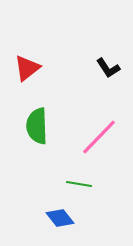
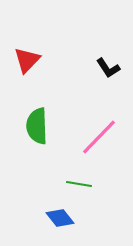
red triangle: moved 8 px up; rotated 8 degrees counterclockwise
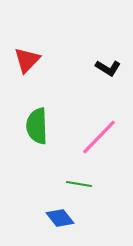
black L-shape: rotated 25 degrees counterclockwise
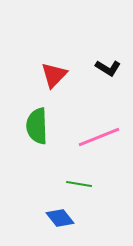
red triangle: moved 27 px right, 15 px down
pink line: rotated 24 degrees clockwise
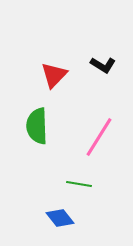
black L-shape: moved 5 px left, 3 px up
pink line: rotated 36 degrees counterclockwise
